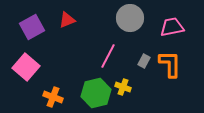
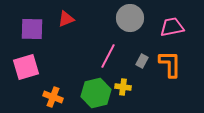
red triangle: moved 1 px left, 1 px up
purple square: moved 2 px down; rotated 30 degrees clockwise
gray rectangle: moved 2 px left
pink square: rotated 32 degrees clockwise
yellow cross: rotated 14 degrees counterclockwise
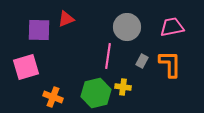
gray circle: moved 3 px left, 9 px down
purple square: moved 7 px right, 1 px down
pink line: rotated 20 degrees counterclockwise
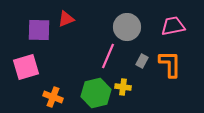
pink trapezoid: moved 1 px right, 1 px up
pink line: rotated 15 degrees clockwise
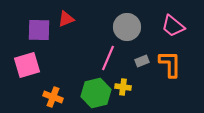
pink trapezoid: rotated 130 degrees counterclockwise
pink line: moved 2 px down
gray rectangle: rotated 40 degrees clockwise
pink square: moved 1 px right, 2 px up
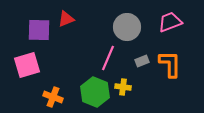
pink trapezoid: moved 3 px left, 4 px up; rotated 120 degrees clockwise
green hexagon: moved 1 px left, 1 px up; rotated 24 degrees counterclockwise
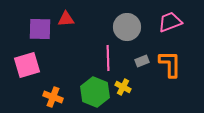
red triangle: rotated 18 degrees clockwise
purple square: moved 1 px right, 1 px up
pink line: rotated 25 degrees counterclockwise
yellow cross: rotated 21 degrees clockwise
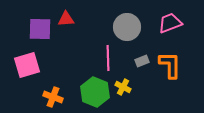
pink trapezoid: moved 1 px down
orange L-shape: moved 1 px down
